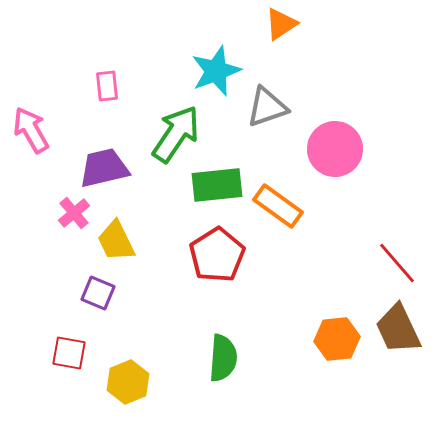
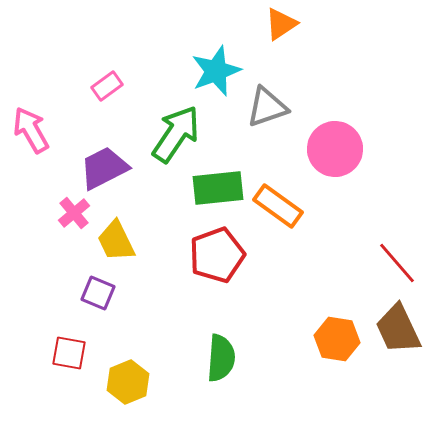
pink rectangle: rotated 60 degrees clockwise
purple trapezoid: rotated 14 degrees counterclockwise
green rectangle: moved 1 px right, 3 px down
red pentagon: rotated 12 degrees clockwise
orange hexagon: rotated 15 degrees clockwise
green semicircle: moved 2 px left
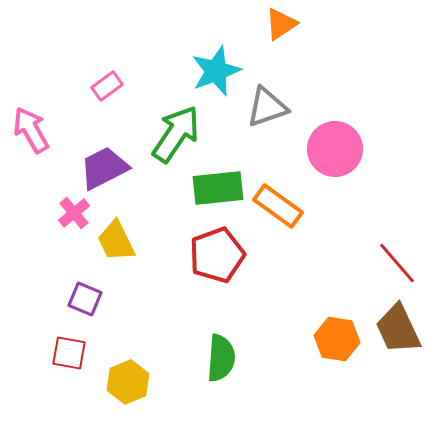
purple square: moved 13 px left, 6 px down
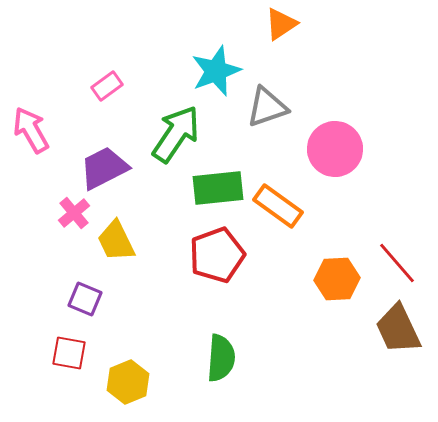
orange hexagon: moved 60 px up; rotated 12 degrees counterclockwise
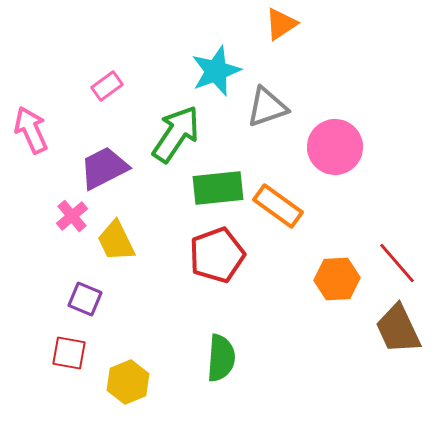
pink arrow: rotated 6 degrees clockwise
pink circle: moved 2 px up
pink cross: moved 2 px left, 3 px down
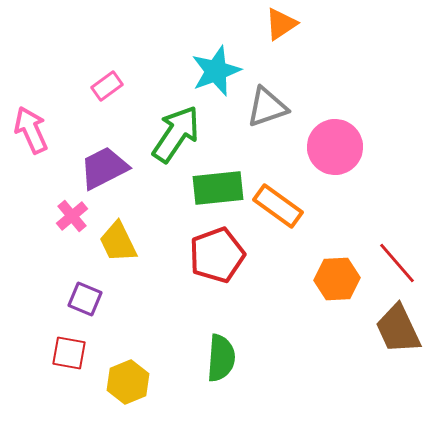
yellow trapezoid: moved 2 px right, 1 px down
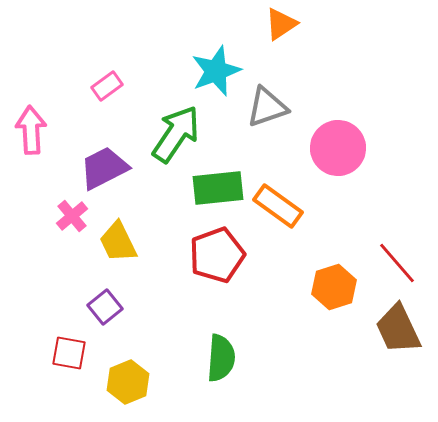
pink arrow: rotated 21 degrees clockwise
pink circle: moved 3 px right, 1 px down
orange hexagon: moved 3 px left, 8 px down; rotated 15 degrees counterclockwise
purple square: moved 20 px right, 8 px down; rotated 28 degrees clockwise
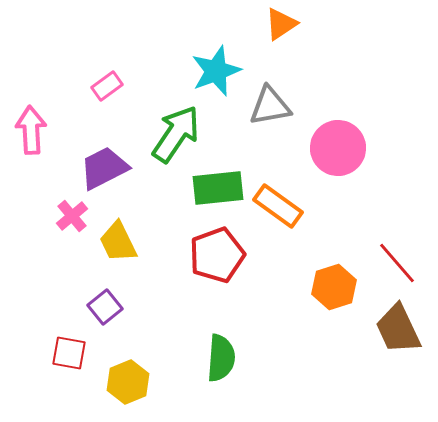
gray triangle: moved 3 px right, 1 px up; rotated 9 degrees clockwise
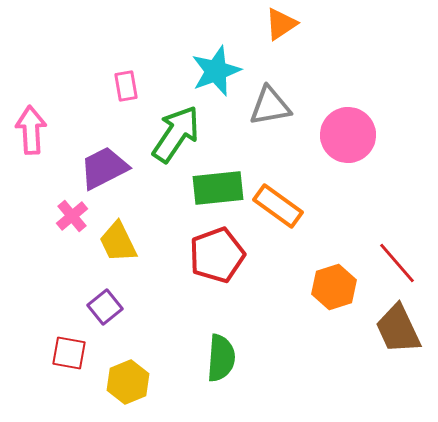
pink rectangle: moved 19 px right; rotated 64 degrees counterclockwise
pink circle: moved 10 px right, 13 px up
